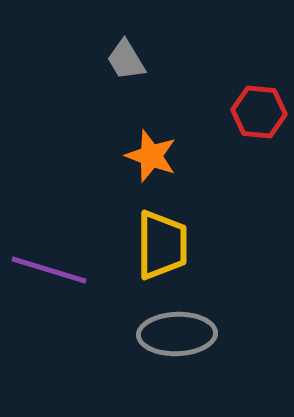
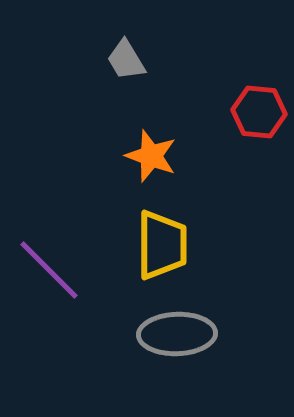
purple line: rotated 28 degrees clockwise
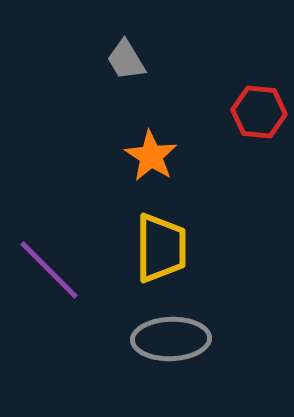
orange star: rotated 12 degrees clockwise
yellow trapezoid: moved 1 px left, 3 px down
gray ellipse: moved 6 px left, 5 px down
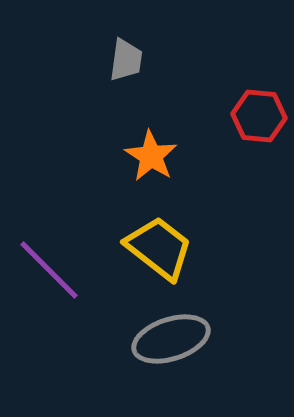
gray trapezoid: rotated 141 degrees counterclockwise
red hexagon: moved 4 px down
yellow trapezoid: moved 2 px left; rotated 52 degrees counterclockwise
gray ellipse: rotated 16 degrees counterclockwise
